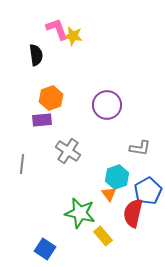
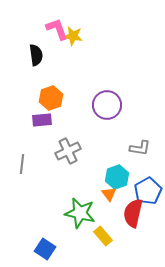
gray cross: rotated 30 degrees clockwise
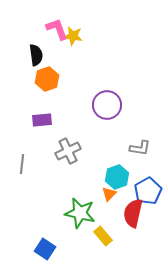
orange hexagon: moved 4 px left, 19 px up
orange triangle: rotated 21 degrees clockwise
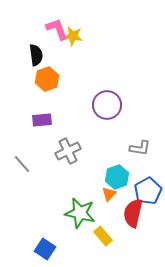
gray line: rotated 48 degrees counterclockwise
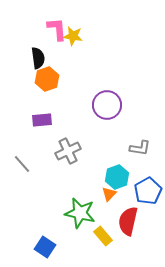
pink L-shape: rotated 15 degrees clockwise
black semicircle: moved 2 px right, 3 px down
red semicircle: moved 5 px left, 8 px down
blue square: moved 2 px up
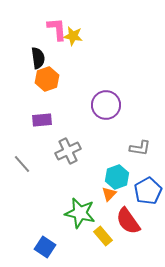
purple circle: moved 1 px left
red semicircle: rotated 48 degrees counterclockwise
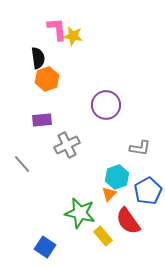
gray cross: moved 1 px left, 6 px up
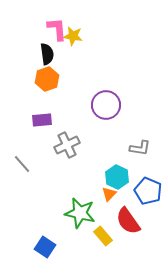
black semicircle: moved 9 px right, 4 px up
cyan hexagon: rotated 15 degrees counterclockwise
blue pentagon: rotated 20 degrees counterclockwise
